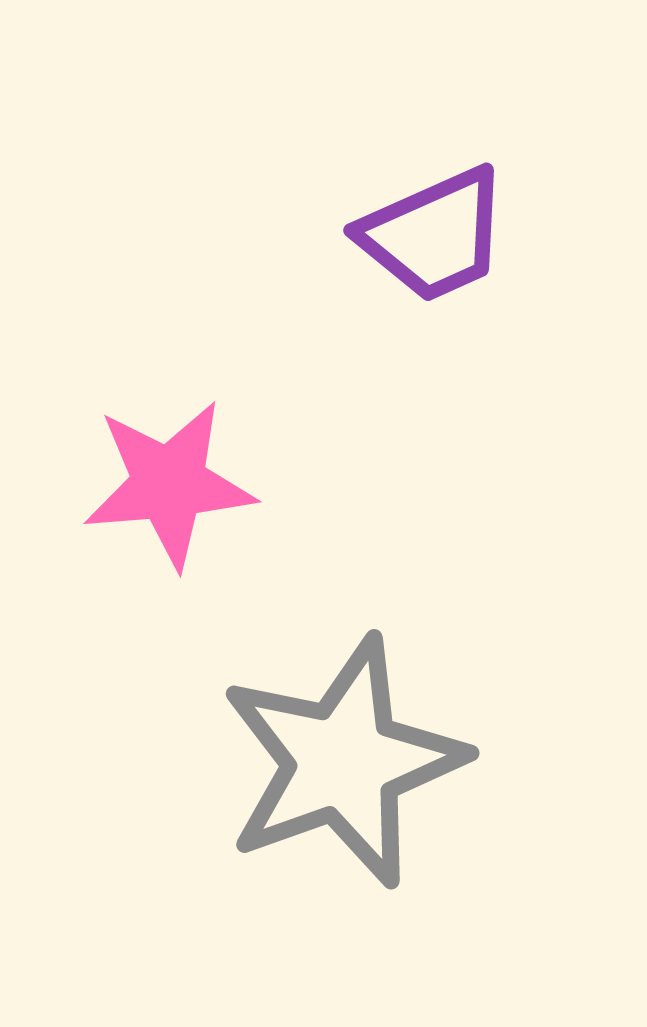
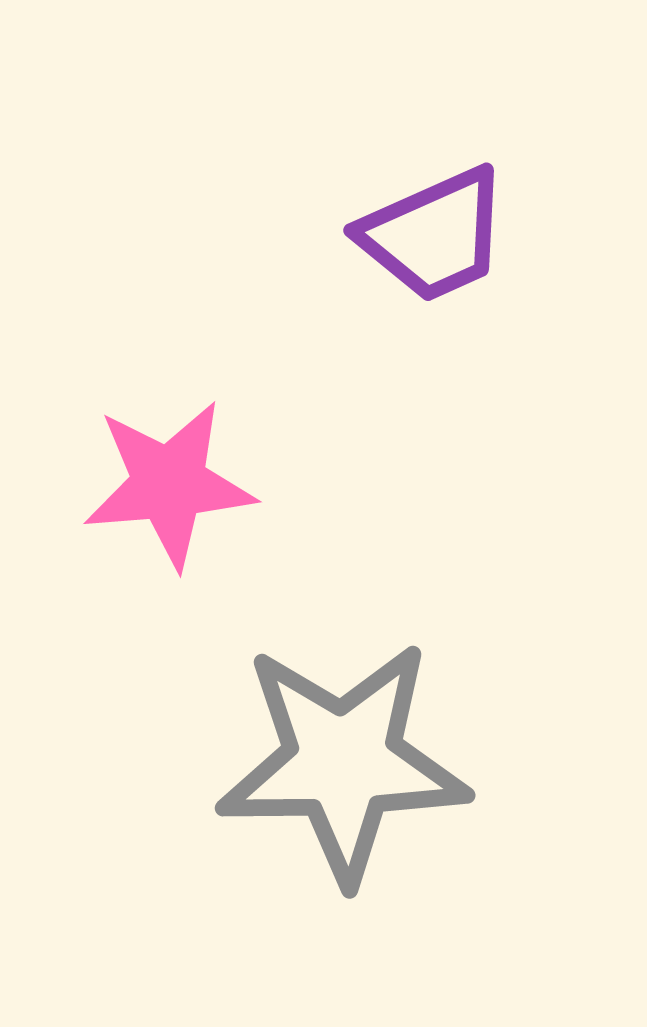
gray star: rotated 19 degrees clockwise
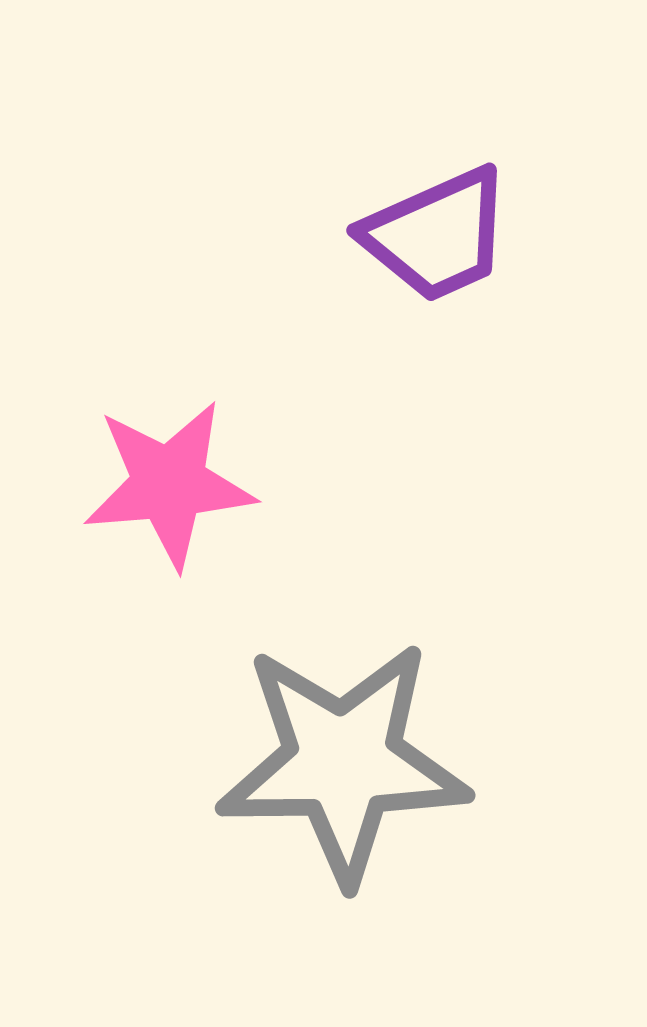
purple trapezoid: moved 3 px right
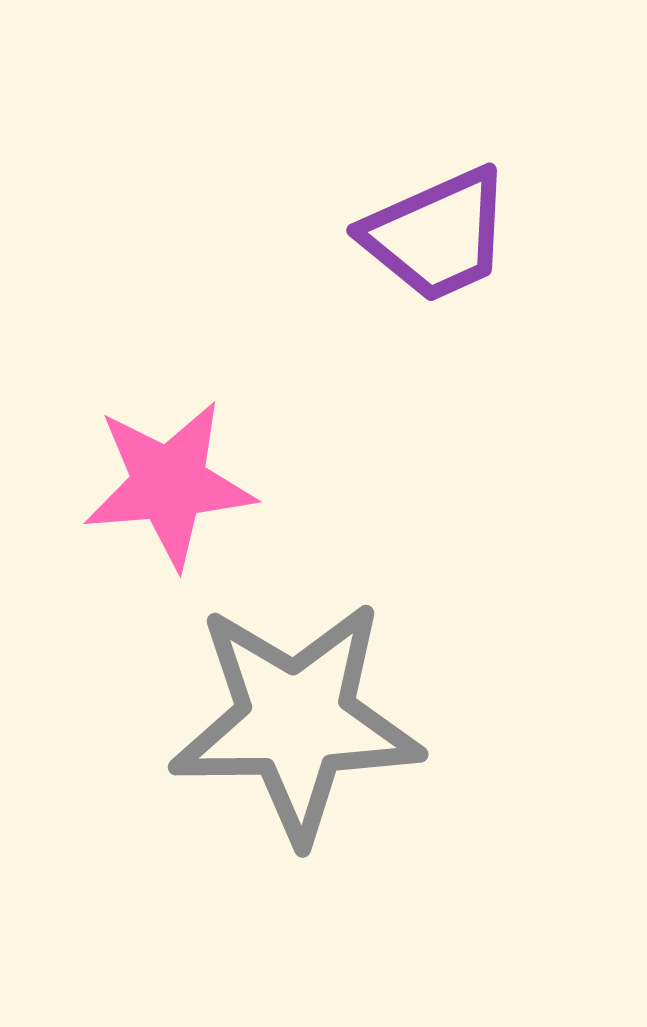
gray star: moved 47 px left, 41 px up
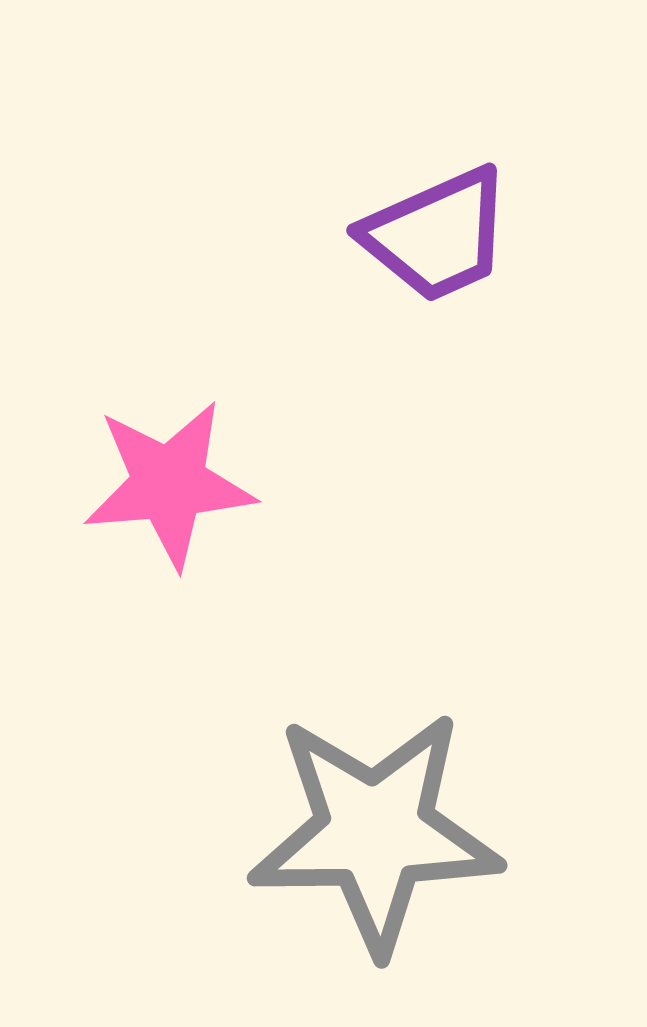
gray star: moved 79 px right, 111 px down
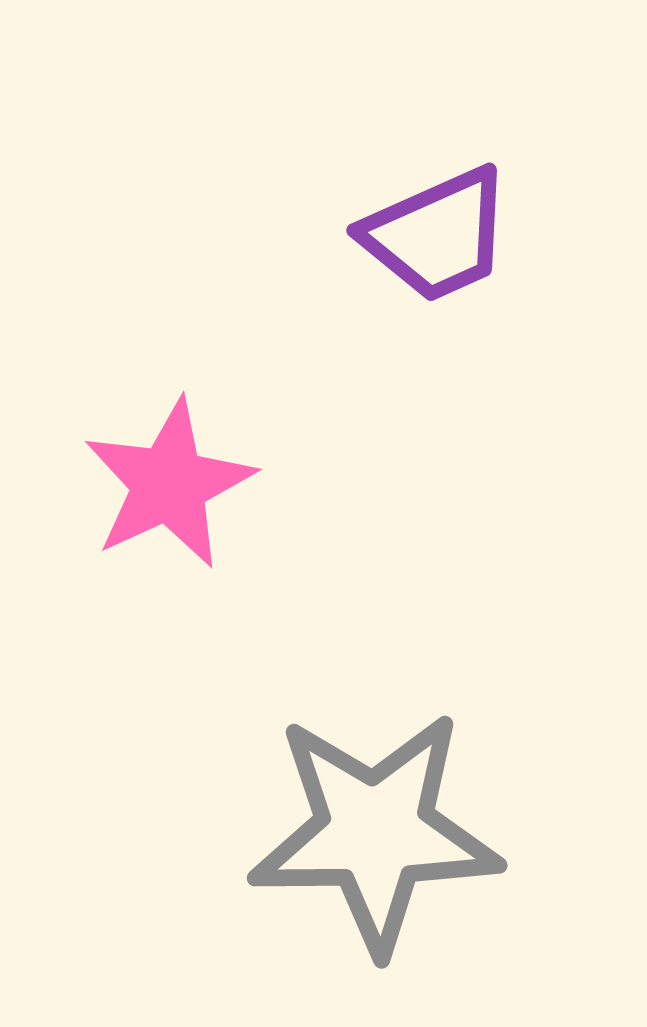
pink star: rotated 20 degrees counterclockwise
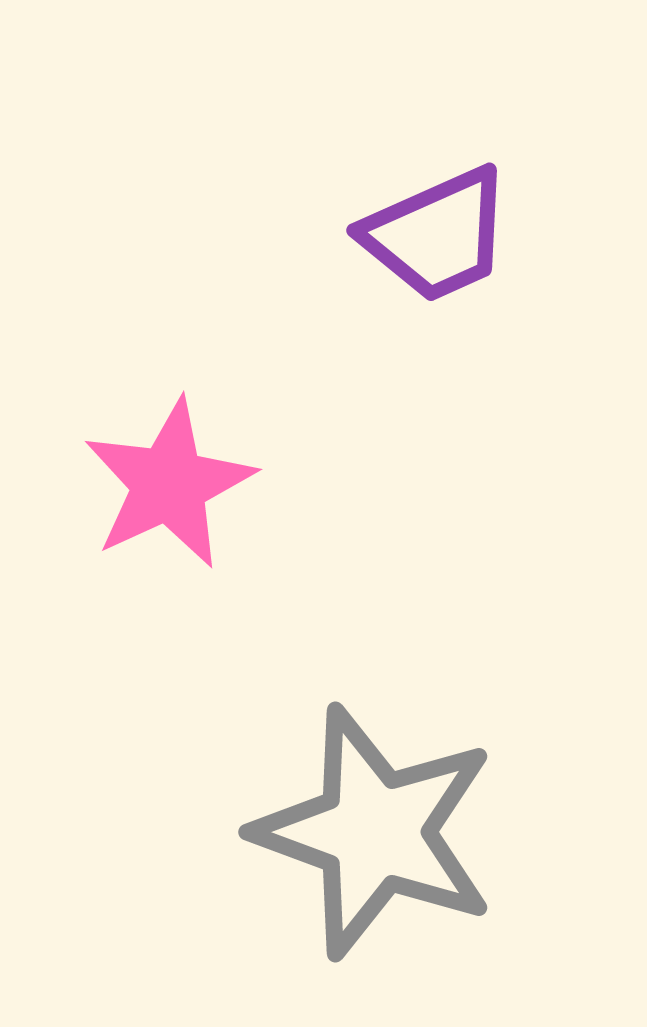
gray star: rotated 21 degrees clockwise
